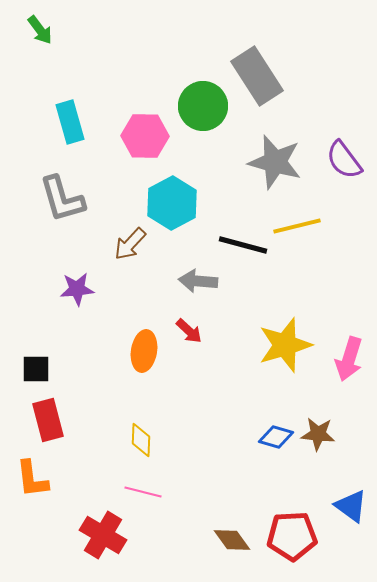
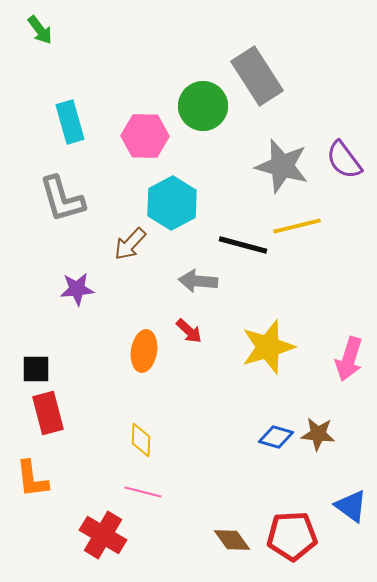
gray star: moved 7 px right, 4 px down
yellow star: moved 17 px left, 2 px down
red rectangle: moved 7 px up
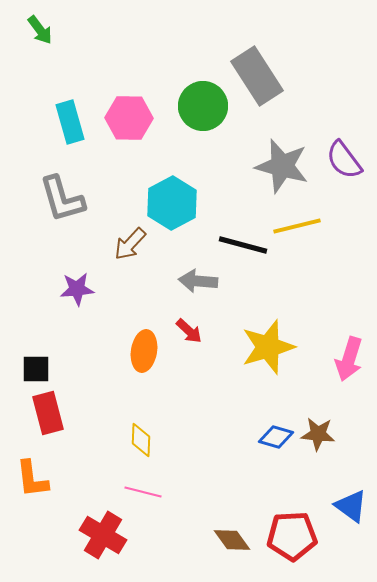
pink hexagon: moved 16 px left, 18 px up
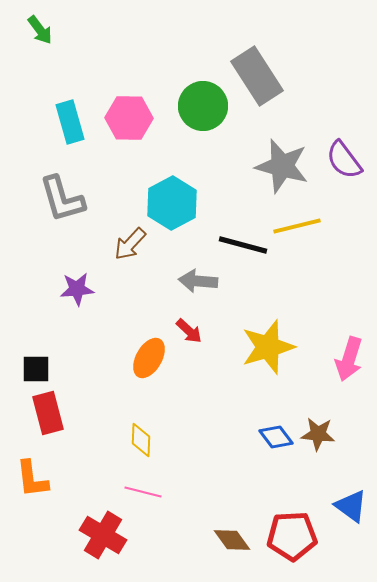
orange ellipse: moved 5 px right, 7 px down; rotated 21 degrees clockwise
blue diamond: rotated 36 degrees clockwise
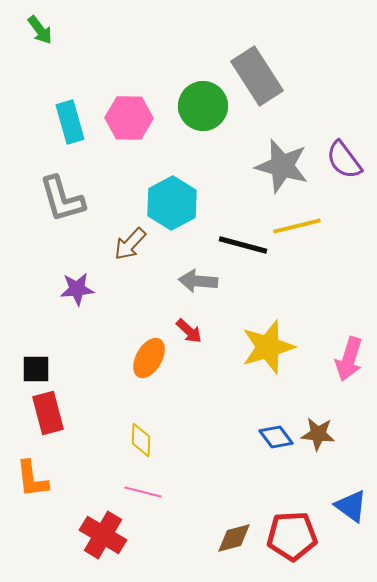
brown diamond: moved 2 px right, 2 px up; rotated 69 degrees counterclockwise
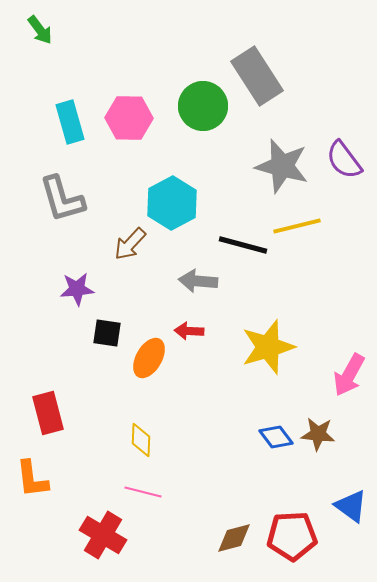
red arrow: rotated 140 degrees clockwise
pink arrow: moved 16 px down; rotated 12 degrees clockwise
black square: moved 71 px right, 36 px up; rotated 8 degrees clockwise
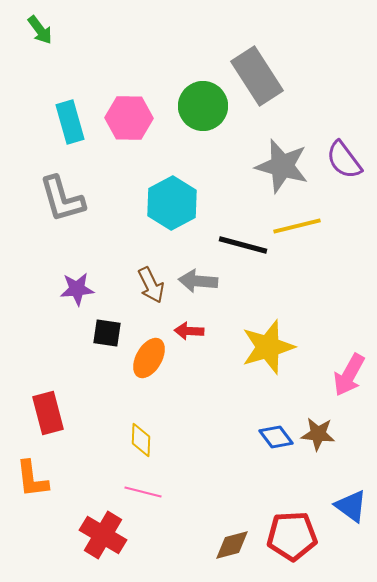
brown arrow: moved 21 px right, 41 px down; rotated 69 degrees counterclockwise
brown diamond: moved 2 px left, 7 px down
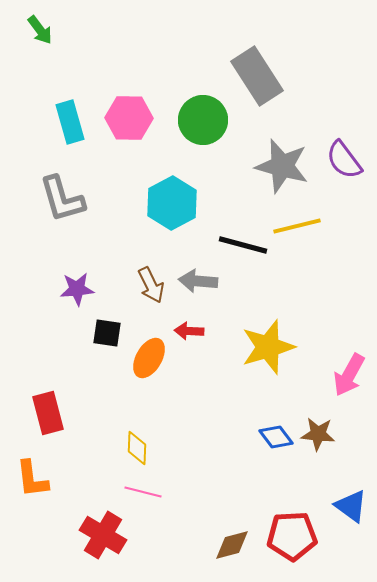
green circle: moved 14 px down
yellow diamond: moved 4 px left, 8 px down
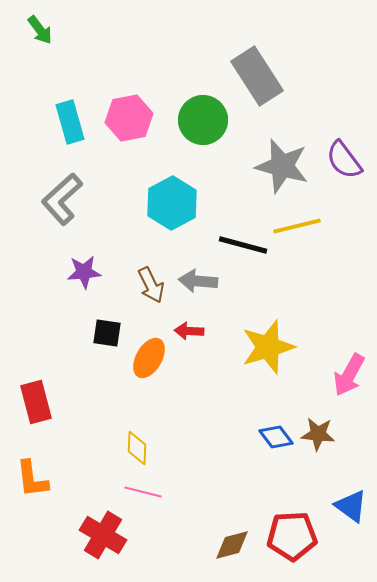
pink hexagon: rotated 12 degrees counterclockwise
gray L-shape: rotated 64 degrees clockwise
purple star: moved 7 px right, 17 px up
red rectangle: moved 12 px left, 11 px up
